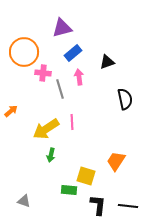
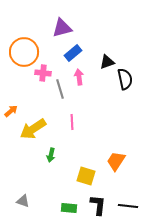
black semicircle: moved 20 px up
yellow arrow: moved 13 px left
green rectangle: moved 18 px down
gray triangle: moved 1 px left
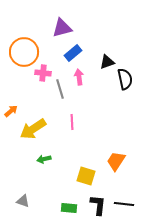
green arrow: moved 7 px left, 4 px down; rotated 64 degrees clockwise
black line: moved 4 px left, 2 px up
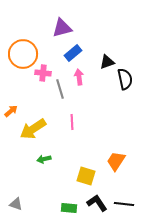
orange circle: moved 1 px left, 2 px down
gray triangle: moved 7 px left, 3 px down
black L-shape: moved 1 px left, 2 px up; rotated 40 degrees counterclockwise
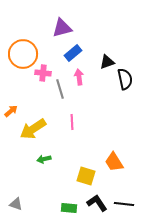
orange trapezoid: moved 2 px left, 1 px down; rotated 65 degrees counterclockwise
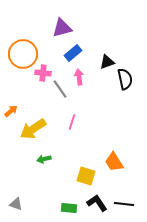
gray line: rotated 18 degrees counterclockwise
pink line: rotated 21 degrees clockwise
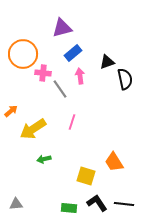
pink arrow: moved 1 px right, 1 px up
gray triangle: rotated 24 degrees counterclockwise
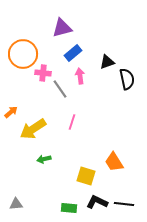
black semicircle: moved 2 px right
orange arrow: moved 1 px down
black L-shape: moved 1 px up; rotated 30 degrees counterclockwise
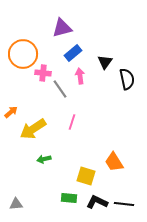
black triangle: moved 2 px left; rotated 35 degrees counterclockwise
green rectangle: moved 10 px up
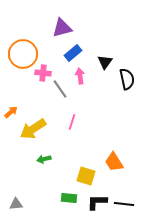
black L-shape: rotated 25 degrees counterclockwise
